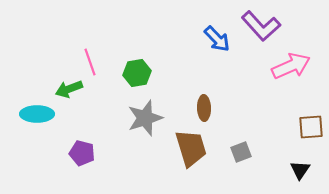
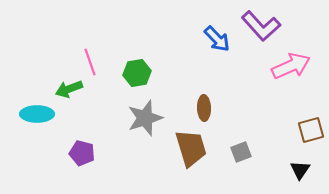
brown square: moved 3 px down; rotated 12 degrees counterclockwise
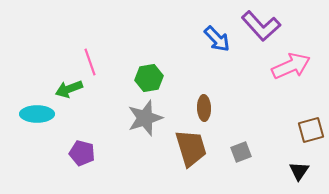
green hexagon: moved 12 px right, 5 px down
black triangle: moved 1 px left, 1 px down
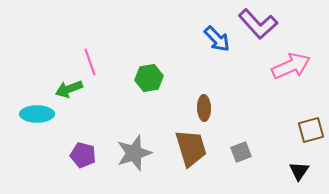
purple L-shape: moved 3 px left, 2 px up
gray star: moved 11 px left, 35 px down
purple pentagon: moved 1 px right, 2 px down
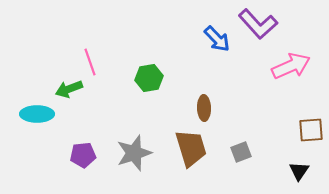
brown square: rotated 12 degrees clockwise
purple pentagon: rotated 20 degrees counterclockwise
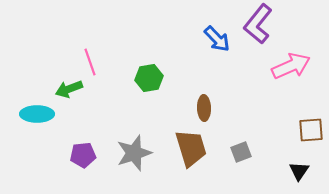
purple L-shape: rotated 81 degrees clockwise
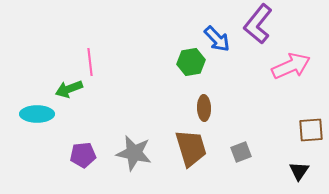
pink line: rotated 12 degrees clockwise
green hexagon: moved 42 px right, 16 px up
gray star: rotated 30 degrees clockwise
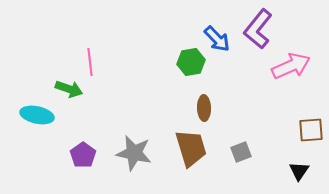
purple L-shape: moved 5 px down
green arrow: rotated 140 degrees counterclockwise
cyan ellipse: moved 1 px down; rotated 12 degrees clockwise
purple pentagon: rotated 30 degrees counterclockwise
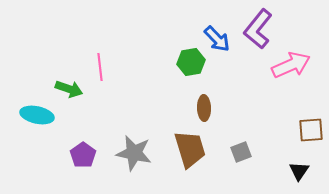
pink line: moved 10 px right, 5 px down
pink arrow: moved 1 px up
brown trapezoid: moved 1 px left, 1 px down
